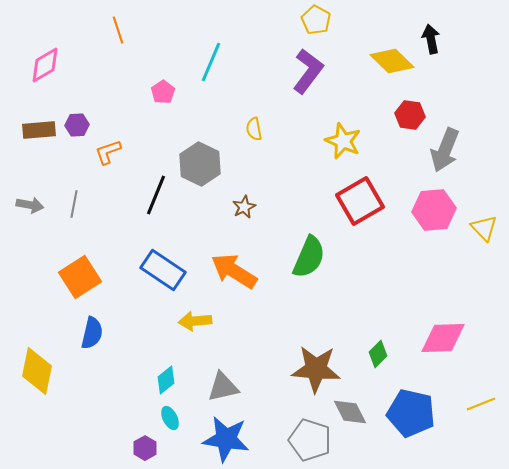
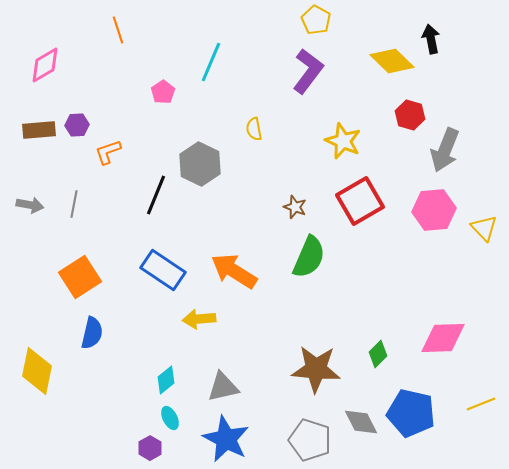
red hexagon at (410, 115): rotated 8 degrees clockwise
brown star at (244, 207): moved 51 px right; rotated 25 degrees counterclockwise
yellow arrow at (195, 321): moved 4 px right, 2 px up
gray diamond at (350, 412): moved 11 px right, 10 px down
blue star at (226, 439): rotated 18 degrees clockwise
purple hexagon at (145, 448): moved 5 px right
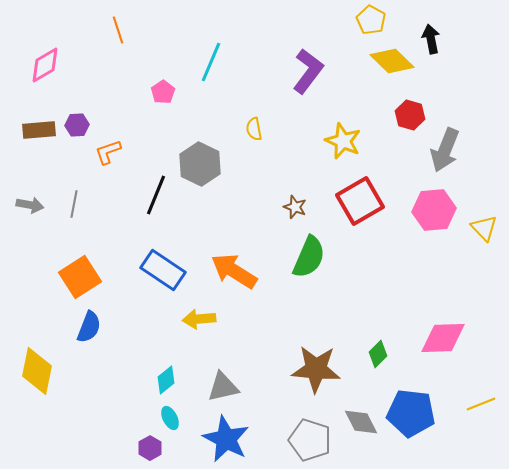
yellow pentagon at (316, 20): moved 55 px right
blue semicircle at (92, 333): moved 3 px left, 6 px up; rotated 8 degrees clockwise
blue pentagon at (411, 413): rotated 6 degrees counterclockwise
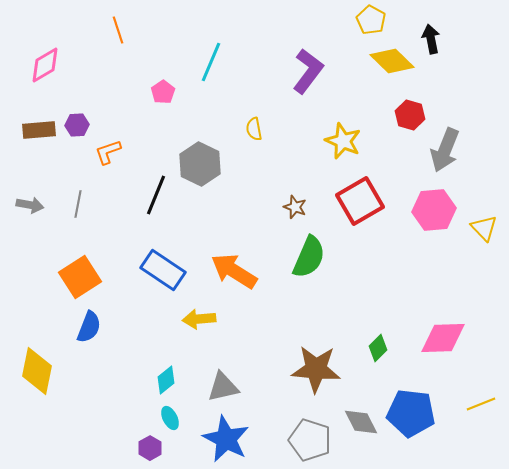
gray line at (74, 204): moved 4 px right
green diamond at (378, 354): moved 6 px up
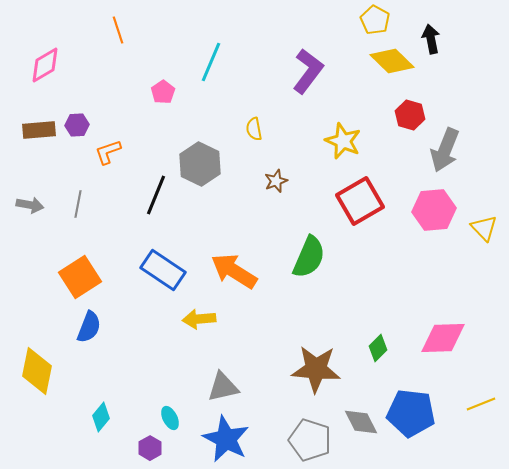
yellow pentagon at (371, 20): moved 4 px right
brown star at (295, 207): moved 19 px left, 26 px up; rotated 30 degrees clockwise
cyan diamond at (166, 380): moved 65 px left, 37 px down; rotated 12 degrees counterclockwise
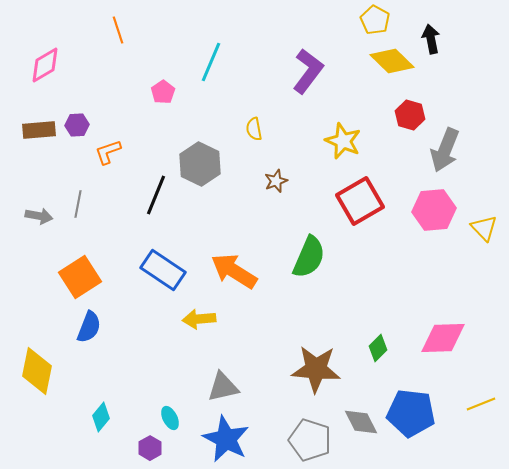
gray arrow at (30, 205): moved 9 px right, 11 px down
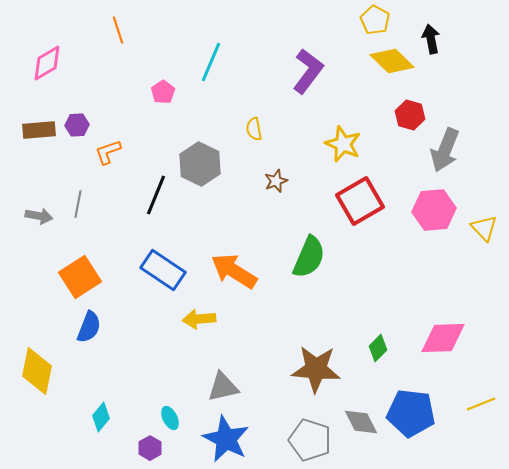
pink diamond at (45, 65): moved 2 px right, 2 px up
yellow star at (343, 141): moved 3 px down
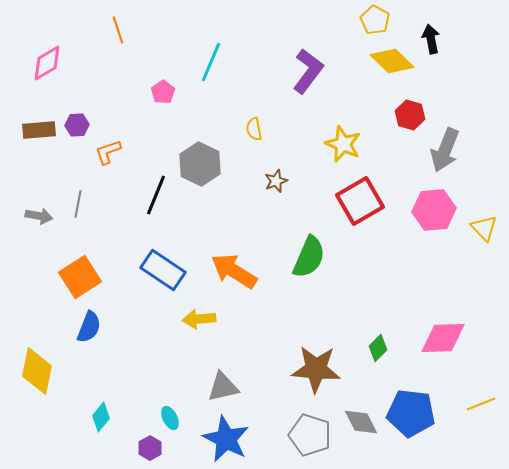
gray pentagon at (310, 440): moved 5 px up
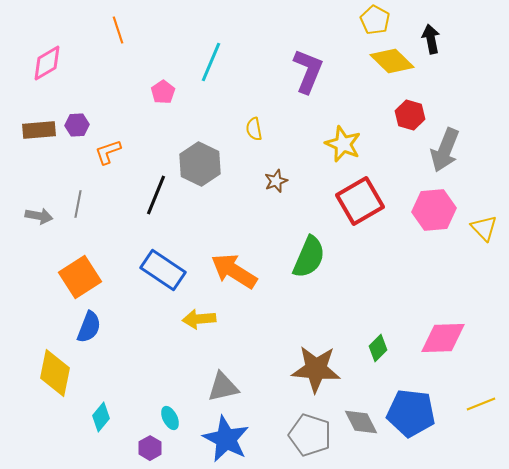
purple L-shape at (308, 71): rotated 15 degrees counterclockwise
yellow diamond at (37, 371): moved 18 px right, 2 px down
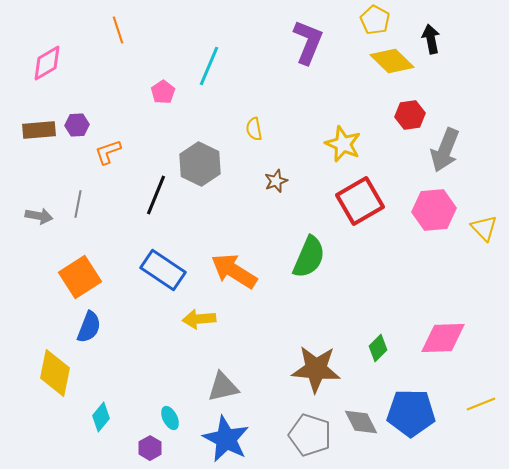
cyan line at (211, 62): moved 2 px left, 4 px down
purple L-shape at (308, 71): moved 29 px up
red hexagon at (410, 115): rotated 24 degrees counterclockwise
blue pentagon at (411, 413): rotated 6 degrees counterclockwise
